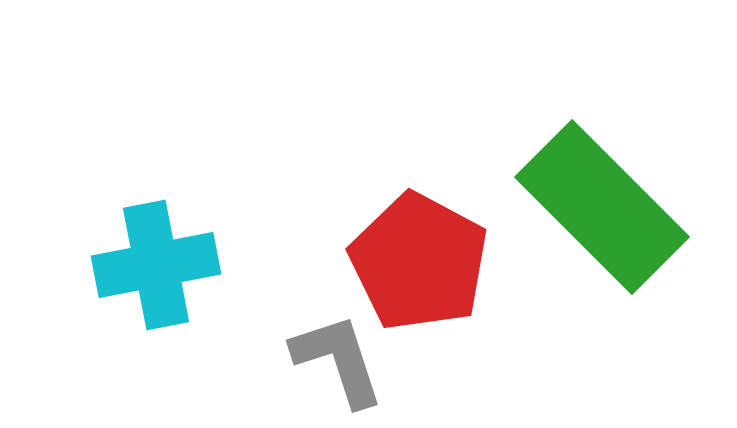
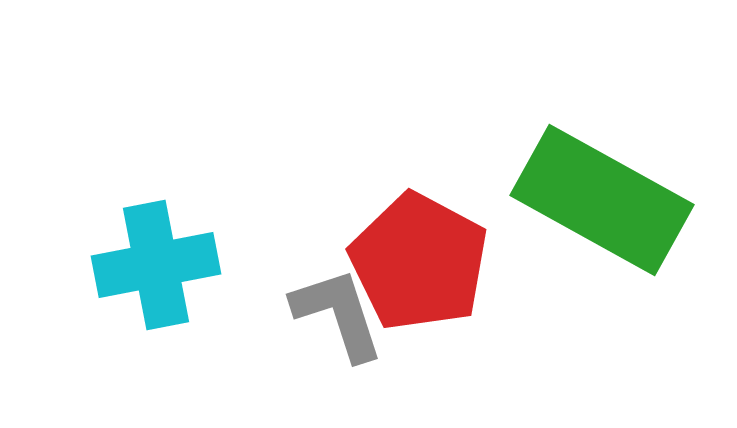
green rectangle: moved 7 px up; rotated 16 degrees counterclockwise
gray L-shape: moved 46 px up
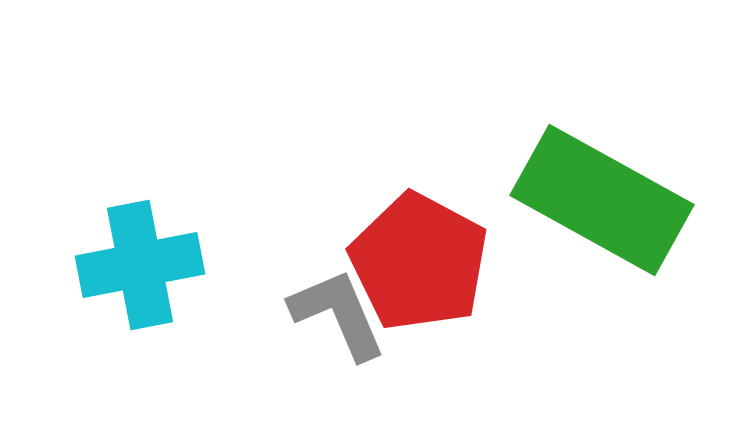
cyan cross: moved 16 px left
gray L-shape: rotated 5 degrees counterclockwise
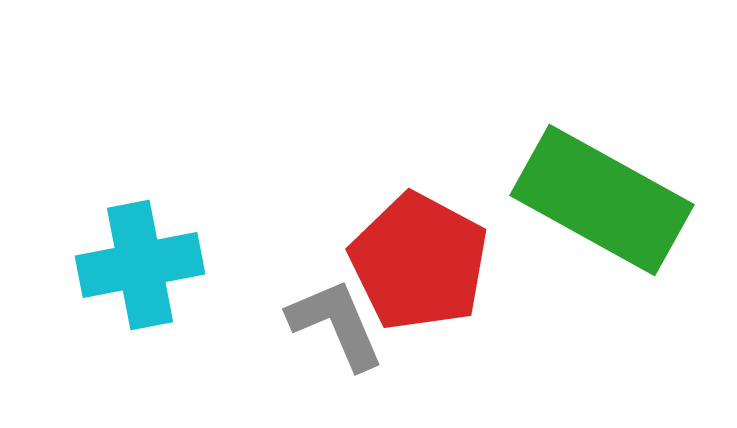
gray L-shape: moved 2 px left, 10 px down
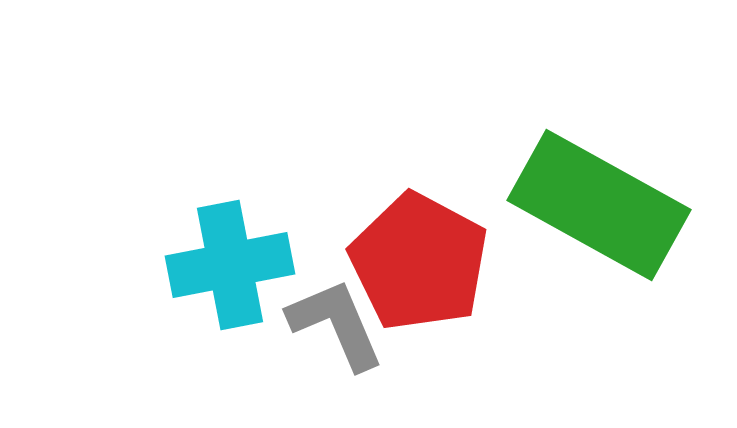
green rectangle: moved 3 px left, 5 px down
cyan cross: moved 90 px right
